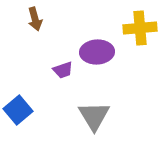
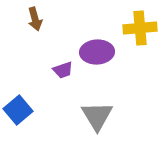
gray triangle: moved 3 px right
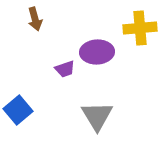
purple trapezoid: moved 2 px right, 1 px up
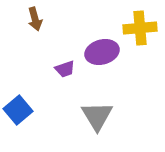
purple ellipse: moved 5 px right; rotated 12 degrees counterclockwise
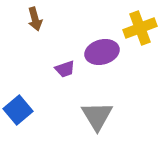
yellow cross: rotated 16 degrees counterclockwise
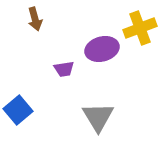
purple ellipse: moved 3 px up
purple trapezoid: moved 1 px left; rotated 10 degrees clockwise
gray triangle: moved 1 px right, 1 px down
